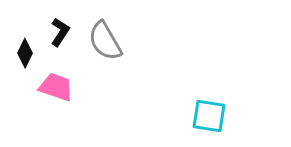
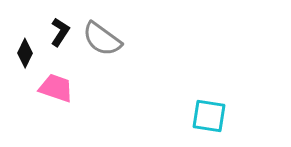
gray semicircle: moved 3 px left, 2 px up; rotated 24 degrees counterclockwise
pink trapezoid: moved 1 px down
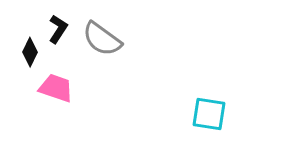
black L-shape: moved 2 px left, 3 px up
black diamond: moved 5 px right, 1 px up
cyan square: moved 2 px up
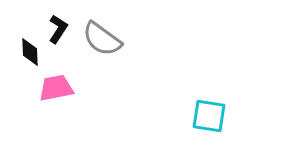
black diamond: rotated 28 degrees counterclockwise
pink trapezoid: rotated 30 degrees counterclockwise
cyan square: moved 2 px down
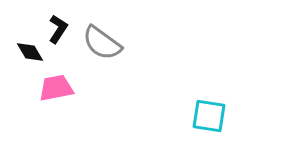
gray semicircle: moved 4 px down
black diamond: rotated 28 degrees counterclockwise
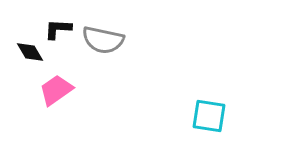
black L-shape: rotated 120 degrees counterclockwise
gray semicircle: moved 1 px right, 3 px up; rotated 24 degrees counterclockwise
pink trapezoid: moved 2 px down; rotated 24 degrees counterclockwise
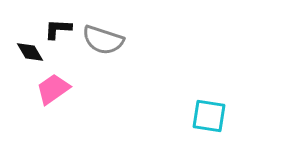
gray semicircle: rotated 6 degrees clockwise
pink trapezoid: moved 3 px left, 1 px up
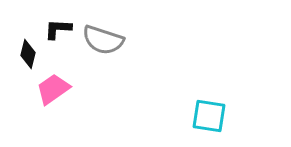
black diamond: moved 2 px left, 2 px down; rotated 44 degrees clockwise
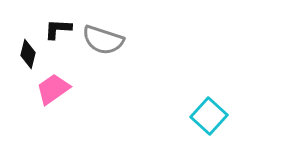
cyan square: rotated 33 degrees clockwise
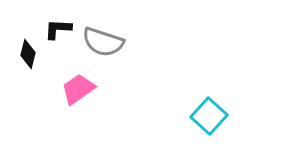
gray semicircle: moved 2 px down
pink trapezoid: moved 25 px right
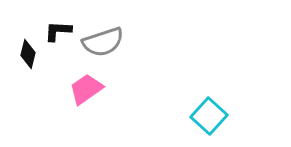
black L-shape: moved 2 px down
gray semicircle: rotated 36 degrees counterclockwise
pink trapezoid: moved 8 px right
